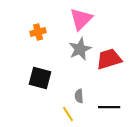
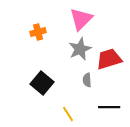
black square: moved 2 px right, 5 px down; rotated 25 degrees clockwise
gray semicircle: moved 8 px right, 16 px up
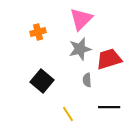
gray star: rotated 10 degrees clockwise
black square: moved 2 px up
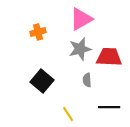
pink triangle: rotated 15 degrees clockwise
red trapezoid: moved 2 px up; rotated 20 degrees clockwise
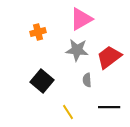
gray star: moved 3 px left, 1 px down; rotated 20 degrees clockwise
red trapezoid: rotated 40 degrees counterclockwise
yellow line: moved 2 px up
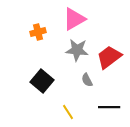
pink triangle: moved 7 px left
gray semicircle: rotated 24 degrees counterclockwise
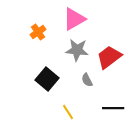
orange cross: rotated 21 degrees counterclockwise
black square: moved 5 px right, 2 px up
black line: moved 4 px right, 1 px down
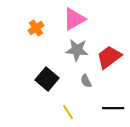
orange cross: moved 2 px left, 4 px up
gray semicircle: moved 1 px left, 1 px down
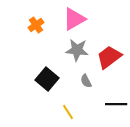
orange cross: moved 3 px up
black line: moved 3 px right, 4 px up
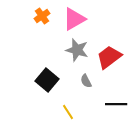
orange cross: moved 6 px right, 9 px up
gray star: rotated 10 degrees clockwise
black square: moved 1 px down
